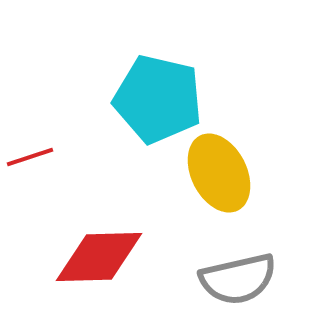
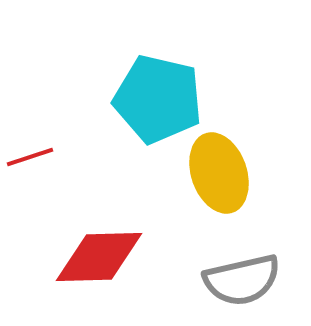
yellow ellipse: rotated 8 degrees clockwise
gray semicircle: moved 4 px right, 1 px down
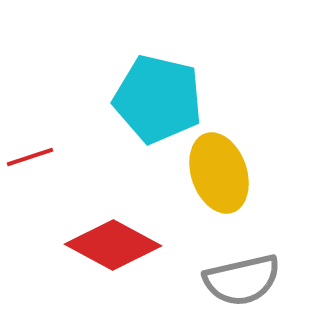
red diamond: moved 14 px right, 12 px up; rotated 30 degrees clockwise
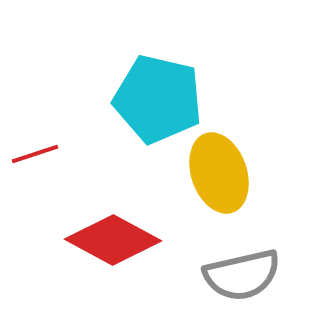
red line: moved 5 px right, 3 px up
red diamond: moved 5 px up
gray semicircle: moved 5 px up
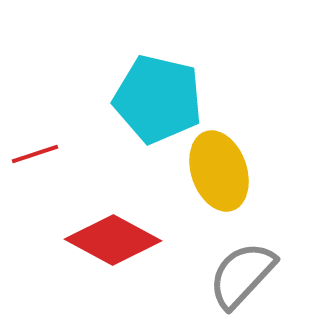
yellow ellipse: moved 2 px up
gray semicircle: rotated 146 degrees clockwise
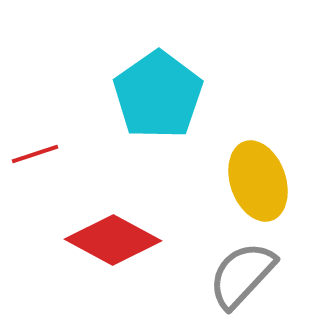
cyan pentagon: moved 4 px up; rotated 24 degrees clockwise
yellow ellipse: moved 39 px right, 10 px down
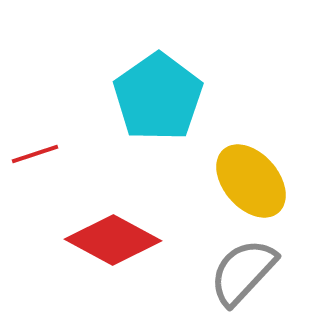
cyan pentagon: moved 2 px down
yellow ellipse: moved 7 px left; rotated 22 degrees counterclockwise
gray semicircle: moved 1 px right, 3 px up
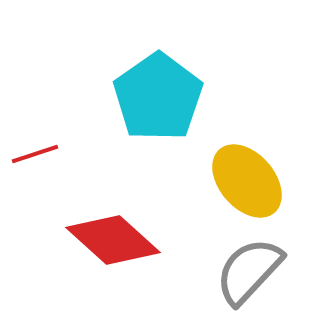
yellow ellipse: moved 4 px left
red diamond: rotated 14 degrees clockwise
gray semicircle: moved 6 px right, 1 px up
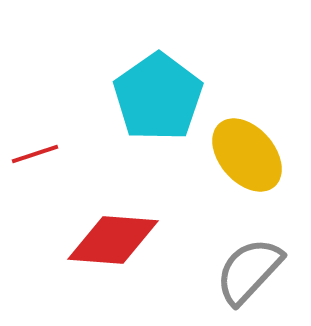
yellow ellipse: moved 26 px up
red diamond: rotated 38 degrees counterclockwise
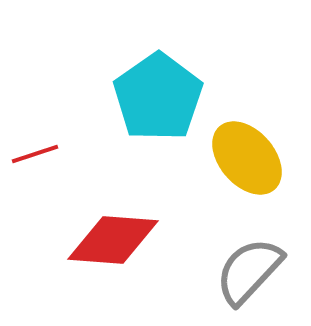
yellow ellipse: moved 3 px down
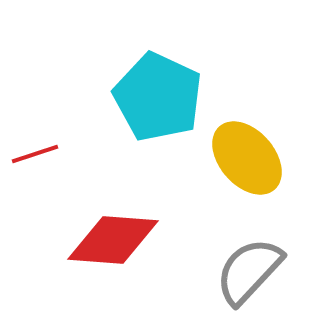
cyan pentagon: rotated 12 degrees counterclockwise
